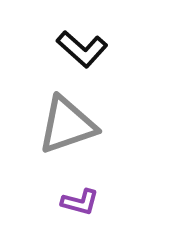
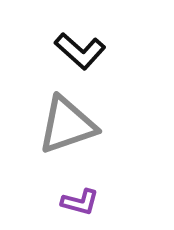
black L-shape: moved 2 px left, 2 px down
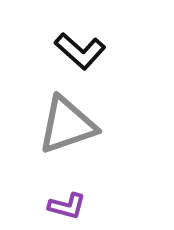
purple L-shape: moved 13 px left, 4 px down
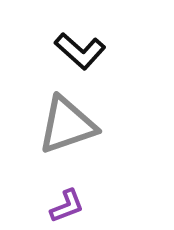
purple L-shape: rotated 36 degrees counterclockwise
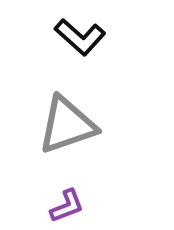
black L-shape: moved 14 px up
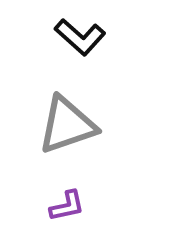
purple L-shape: rotated 9 degrees clockwise
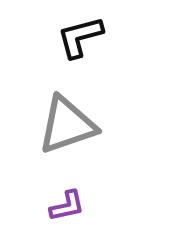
black L-shape: rotated 123 degrees clockwise
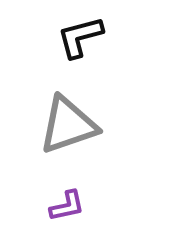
gray triangle: moved 1 px right
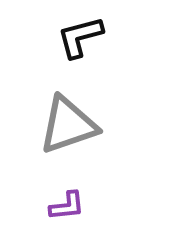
purple L-shape: rotated 6 degrees clockwise
